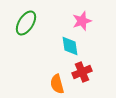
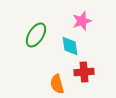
green ellipse: moved 10 px right, 12 px down
red cross: moved 2 px right; rotated 18 degrees clockwise
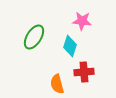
pink star: rotated 24 degrees clockwise
green ellipse: moved 2 px left, 2 px down
cyan diamond: rotated 25 degrees clockwise
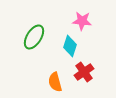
red cross: rotated 30 degrees counterclockwise
orange semicircle: moved 2 px left, 2 px up
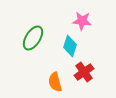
green ellipse: moved 1 px left, 1 px down
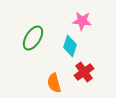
orange semicircle: moved 1 px left, 1 px down
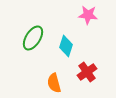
pink star: moved 6 px right, 6 px up
cyan diamond: moved 4 px left
red cross: moved 3 px right
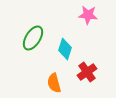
cyan diamond: moved 1 px left, 3 px down
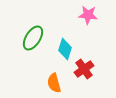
red cross: moved 3 px left, 3 px up
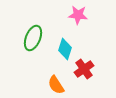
pink star: moved 10 px left
green ellipse: rotated 10 degrees counterclockwise
orange semicircle: moved 2 px right, 2 px down; rotated 18 degrees counterclockwise
